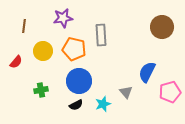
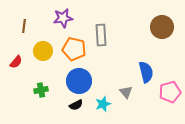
blue semicircle: moved 1 px left; rotated 140 degrees clockwise
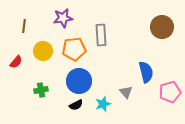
orange pentagon: rotated 20 degrees counterclockwise
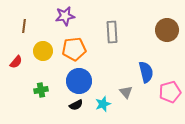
purple star: moved 2 px right, 2 px up
brown circle: moved 5 px right, 3 px down
gray rectangle: moved 11 px right, 3 px up
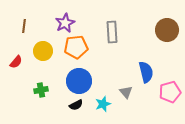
purple star: moved 7 px down; rotated 18 degrees counterclockwise
orange pentagon: moved 2 px right, 2 px up
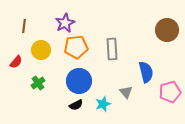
gray rectangle: moved 17 px down
yellow circle: moved 2 px left, 1 px up
green cross: moved 3 px left, 7 px up; rotated 24 degrees counterclockwise
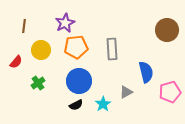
gray triangle: rotated 40 degrees clockwise
cyan star: rotated 14 degrees counterclockwise
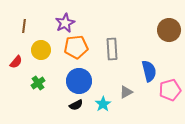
brown circle: moved 2 px right
blue semicircle: moved 3 px right, 1 px up
pink pentagon: moved 2 px up
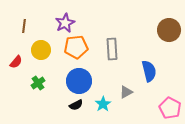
pink pentagon: moved 18 px down; rotated 30 degrees counterclockwise
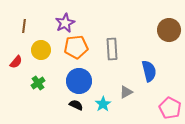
black semicircle: rotated 128 degrees counterclockwise
